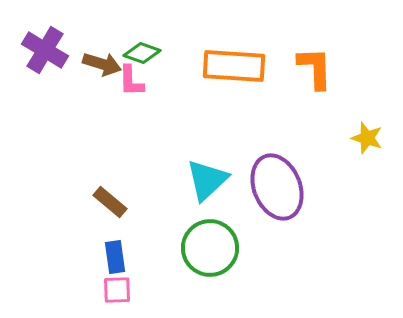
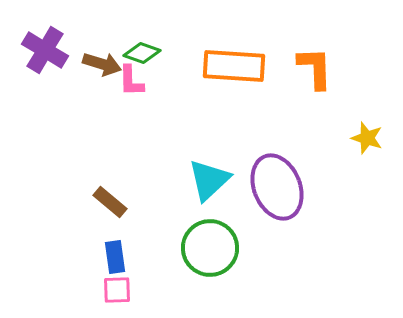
cyan triangle: moved 2 px right
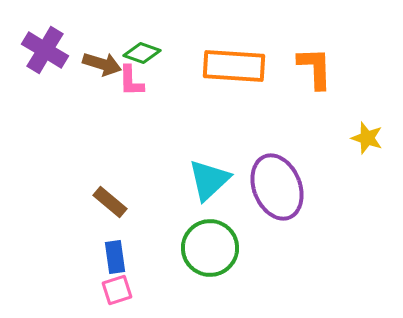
pink square: rotated 16 degrees counterclockwise
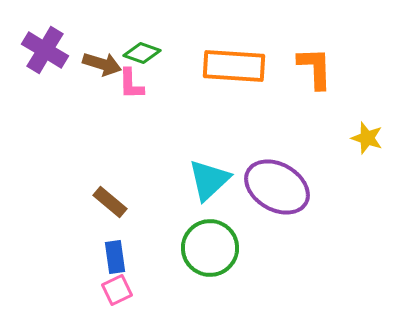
pink L-shape: moved 3 px down
purple ellipse: rotated 38 degrees counterclockwise
pink square: rotated 8 degrees counterclockwise
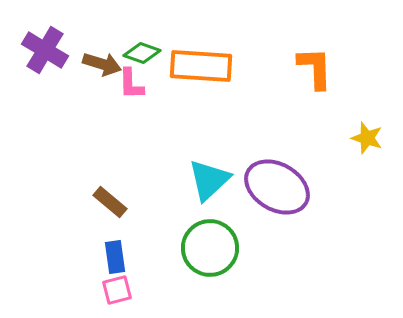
orange rectangle: moved 33 px left
pink square: rotated 12 degrees clockwise
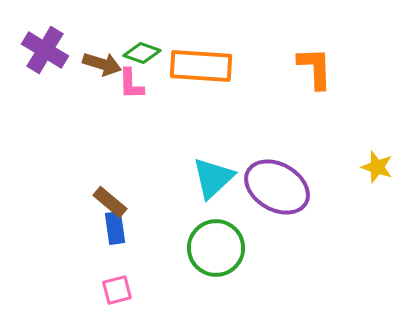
yellow star: moved 10 px right, 29 px down
cyan triangle: moved 4 px right, 2 px up
green circle: moved 6 px right
blue rectangle: moved 29 px up
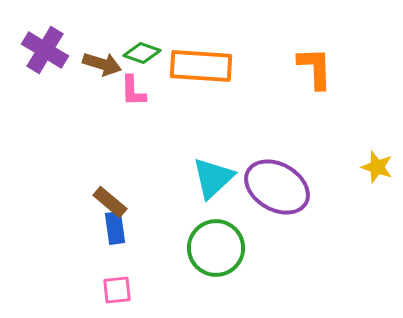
pink L-shape: moved 2 px right, 7 px down
pink square: rotated 8 degrees clockwise
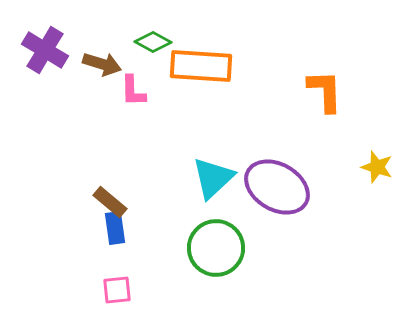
green diamond: moved 11 px right, 11 px up; rotated 9 degrees clockwise
orange L-shape: moved 10 px right, 23 px down
